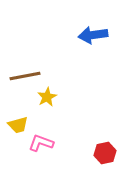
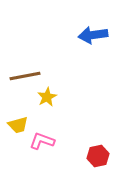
pink L-shape: moved 1 px right, 2 px up
red hexagon: moved 7 px left, 3 px down
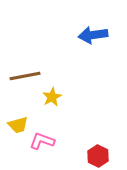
yellow star: moved 5 px right
red hexagon: rotated 20 degrees counterclockwise
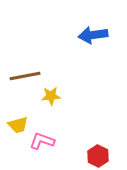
yellow star: moved 1 px left, 1 px up; rotated 24 degrees clockwise
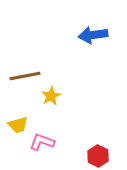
yellow star: rotated 24 degrees counterclockwise
pink L-shape: moved 1 px down
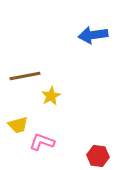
red hexagon: rotated 20 degrees counterclockwise
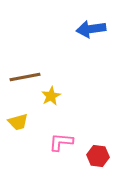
blue arrow: moved 2 px left, 6 px up
brown line: moved 1 px down
yellow trapezoid: moved 3 px up
pink L-shape: moved 19 px right; rotated 15 degrees counterclockwise
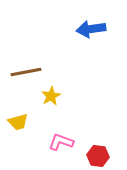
brown line: moved 1 px right, 5 px up
pink L-shape: rotated 15 degrees clockwise
